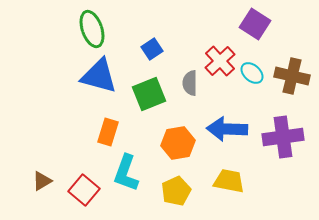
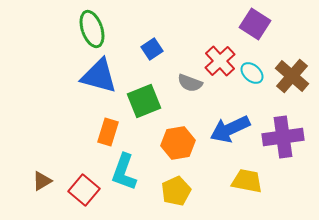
brown cross: rotated 28 degrees clockwise
gray semicircle: rotated 70 degrees counterclockwise
green square: moved 5 px left, 7 px down
blue arrow: moved 3 px right; rotated 27 degrees counterclockwise
cyan L-shape: moved 2 px left, 1 px up
yellow trapezoid: moved 18 px right
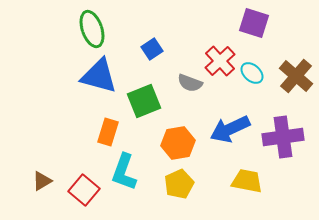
purple square: moved 1 px left, 1 px up; rotated 16 degrees counterclockwise
brown cross: moved 4 px right
yellow pentagon: moved 3 px right, 7 px up
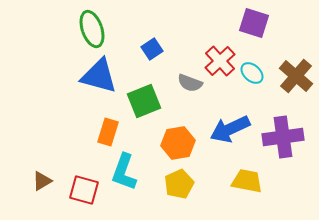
red square: rotated 24 degrees counterclockwise
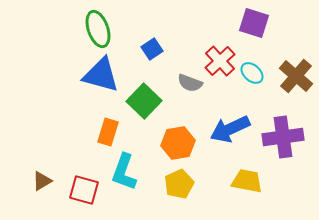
green ellipse: moved 6 px right
blue triangle: moved 2 px right, 1 px up
green square: rotated 24 degrees counterclockwise
